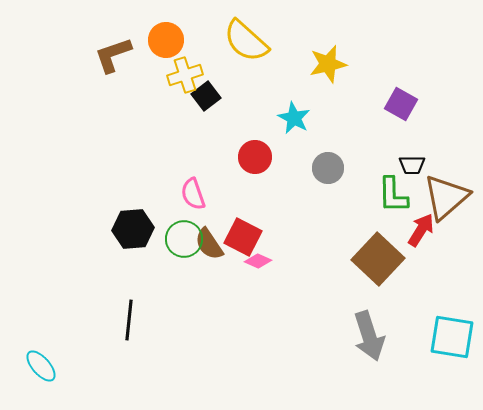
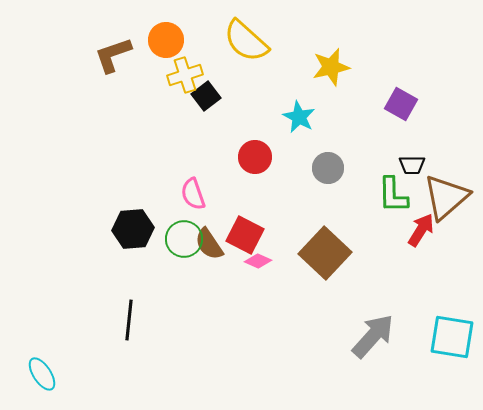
yellow star: moved 3 px right, 3 px down
cyan star: moved 5 px right, 1 px up
red square: moved 2 px right, 2 px up
brown square: moved 53 px left, 6 px up
gray arrow: moved 4 px right; rotated 120 degrees counterclockwise
cyan ellipse: moved 1 px right, 8 px down; rotated 8 degrees clockwise
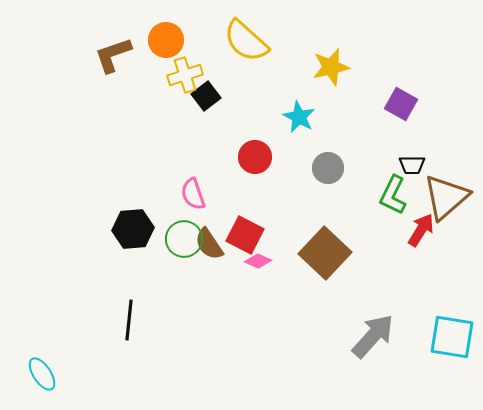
green L-shape: rotated 27 degrees clockwise
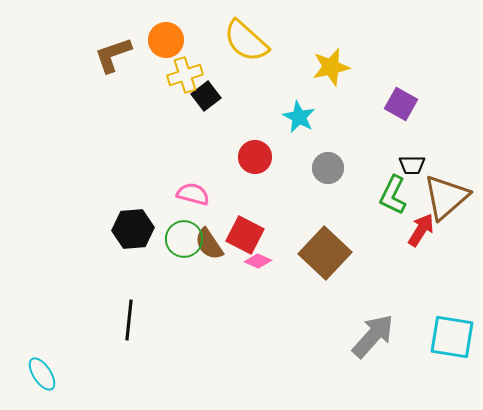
pink semicircle: rotated 124 degrees clockwise
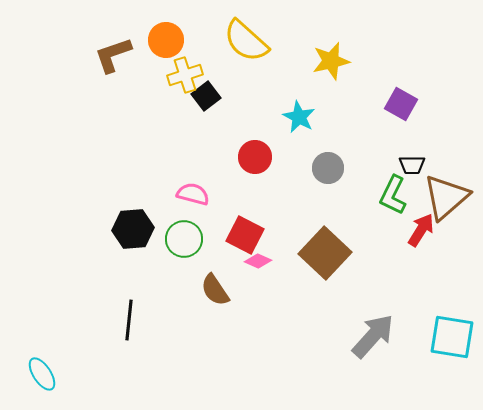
yellow star: moved 6 px up
brown semicircle: moved 6 px right, 46 px down
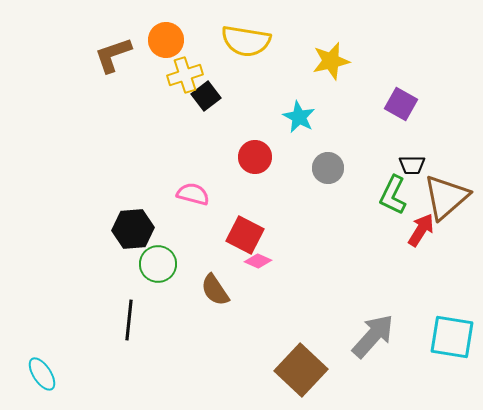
yellow semicircle: rotated 33 degrees counterclockwise
green circle: moved 26 px left, 25 px down
brown square: moved 24 px left, 117 px down
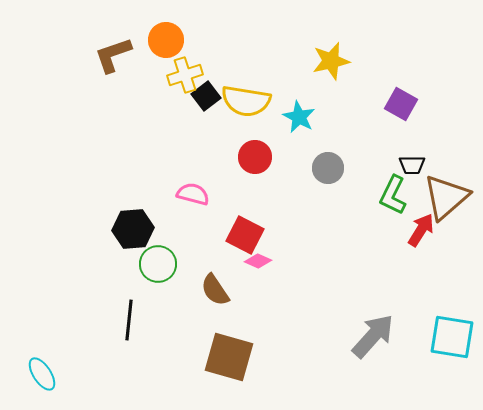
yellow semicircle: moved 60 px down
brown square: moved 72 px left, 13 px up; rotated 27 degrees counterclockwise
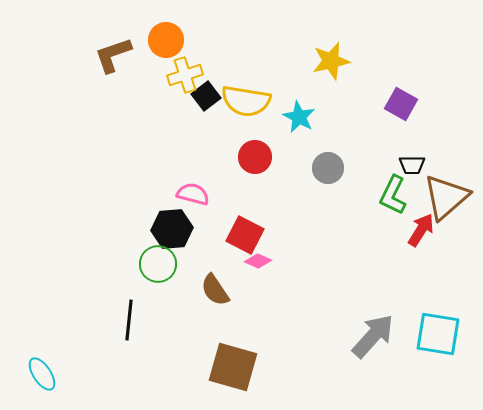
black hexagon: moved 39 px right
cyan square: moved 14 px left, 3 px up
brown square: moved 4 px right, 10 px down
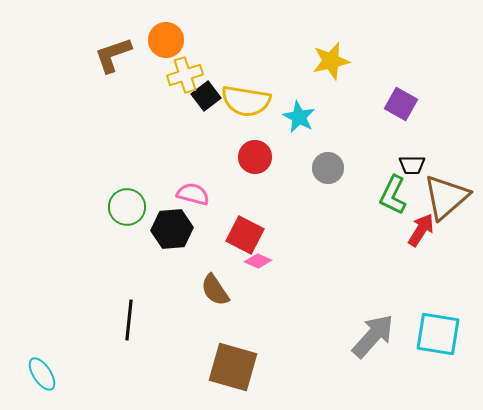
green circle: moved 31 px left, 57 px up
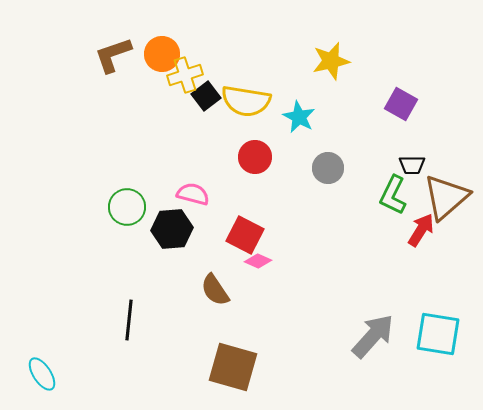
orange circle: moved 4 px left, 14 px down
